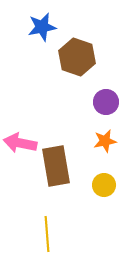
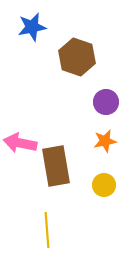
blue star: moved 10 px left
yellow line: moved 4 px up
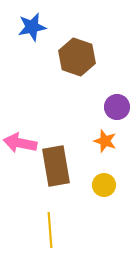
purple circle: moved 11 px right, 5 px down
orange star: rotated 30 degrees clockwise
yellow line: moved 3 px right
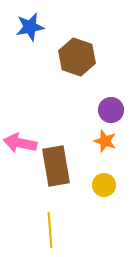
blue star: moved 2 px left
purple circle: moved 6 px left, 3 px down
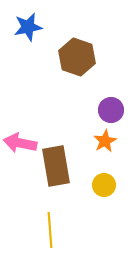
blue star: moved 2 px left
orange star: rotated 25 degrees clockwise
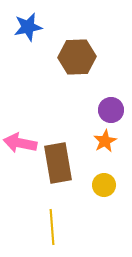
brown hexagon: rotated 21 degrees counterclockwise
brown rectangle: moved 2 px right, 3 px up
yellow line: moved 2 px right, 3 px up
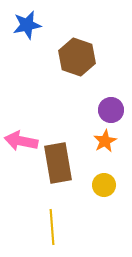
blue star: moved 1 px left, 2 px up
brown hexagon: rotated 21 degrees clockwise
pink arrow: moved 1 px right, 2 px up
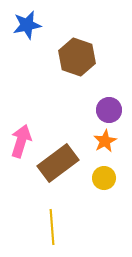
purple circle: moved 2 px left
pink arrow: rotated 96 degrees clockwise
brown rectangle: rotated 63 degrees clockwise
yellow circle: moved 7 px up
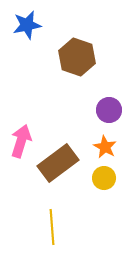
orange star: moved 6 px down; rotated 15 degrees counterclockwise
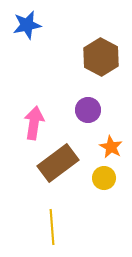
brown hexagon: moved 24 px right; rotated 9 degrees clockwise
purple circle: moved 21 px left
pink arrow: moved 13 px right, 18 px up; rotated 8 degrees counterclockwise
orange star: moved 6 px right
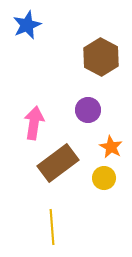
blue star: rotated 12 degrees counterclockwise
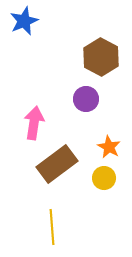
blue star: moved 3 px left, 4 px up
purple circle: moved 2 px left, 11 px up
orange star: moved 2 px left
brown rectangle: moved 1 px left, 1 px down
